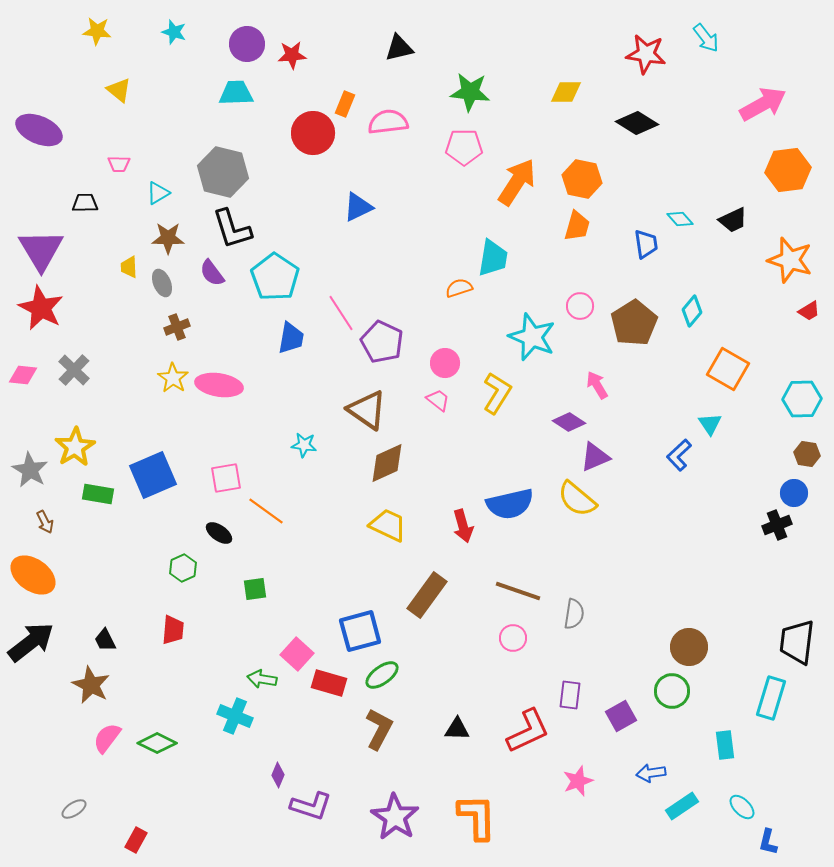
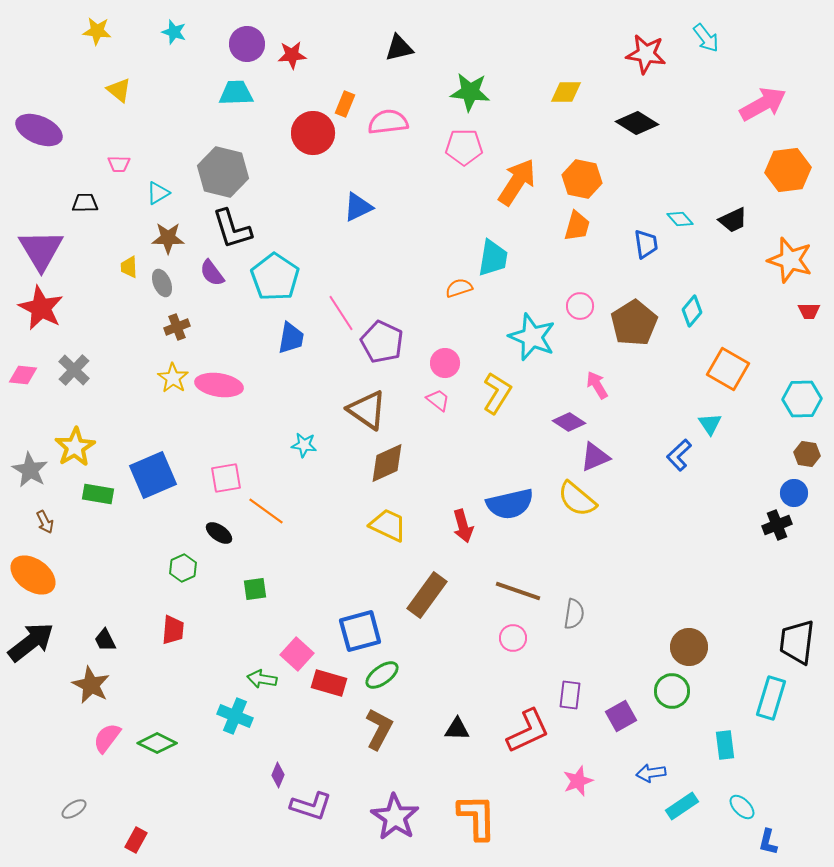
red trapezoid at (809, 311): rotated 30 degrees clockwise
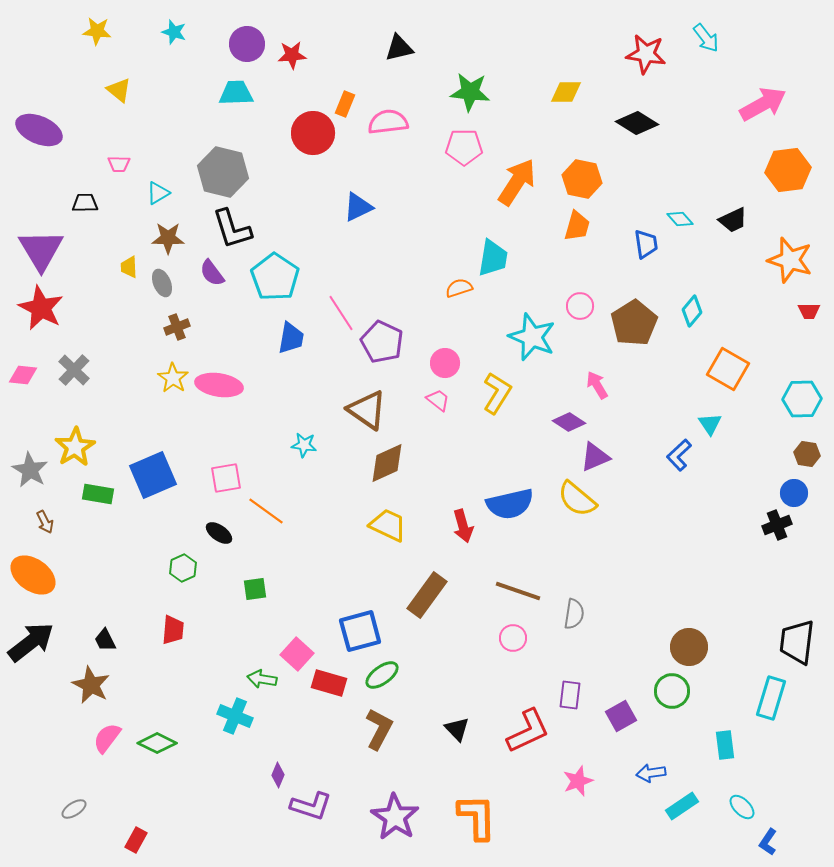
black triangle at (457, 729): rotated 44 degrees clockwise
blue L-shape at (768, 842): rotated 20 degrees clockwise
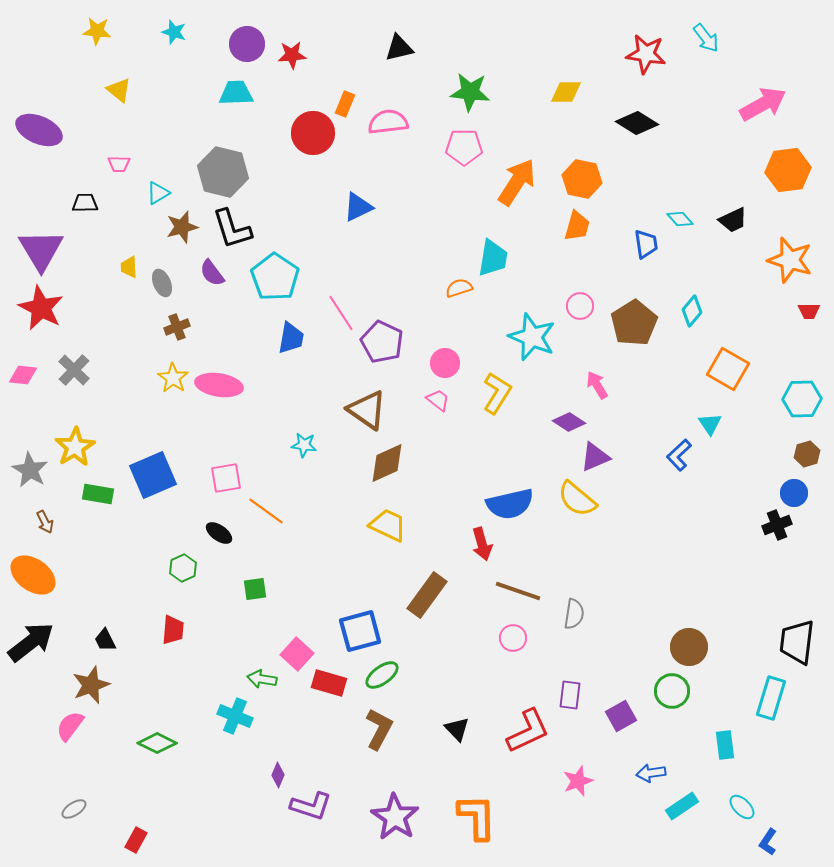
brown star at (168, 238): moved 14 px right, 11 px up; rotated 16 degrees counterclockwise
brown hexagon at (807, 454): rotated 25 degrees counterclockwise
red arrow at (463, 526): moved 19 px right, 18 px down
brown star at (91, 685): rotated 24 degrees clockwise
pink semicircle at (107, 738): moved 37 px left, 12 px up
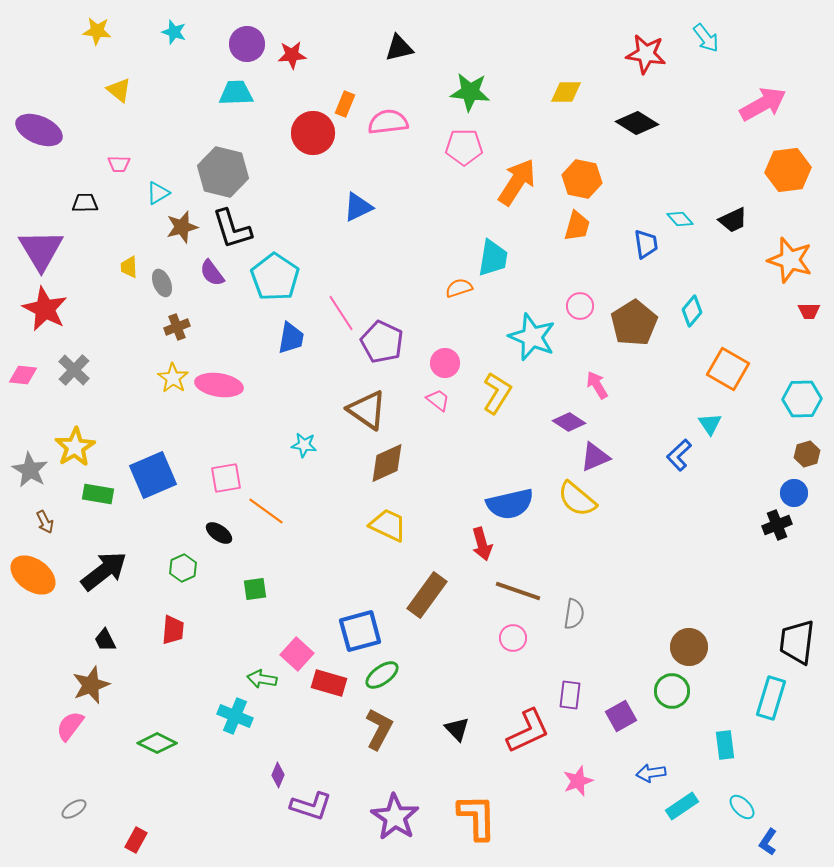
red star at (41, 308): moved 4 px right, 1 px down
black arrow at (31, 642): moved 73 px right, 71 px up
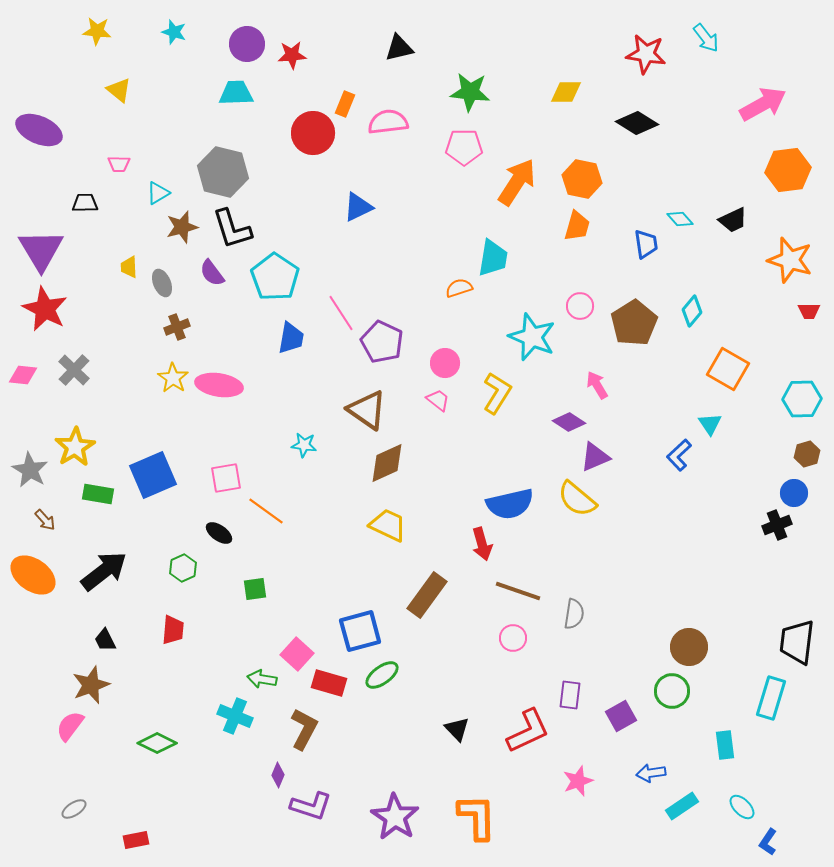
brown arrow at (45, 522): moved 2 px up; rotated 15 degrees counterclockwise
brown L-shape at (379, 729): moved 75 px left
red rectangle at (136, 840): rotated 50 degrees clockwise
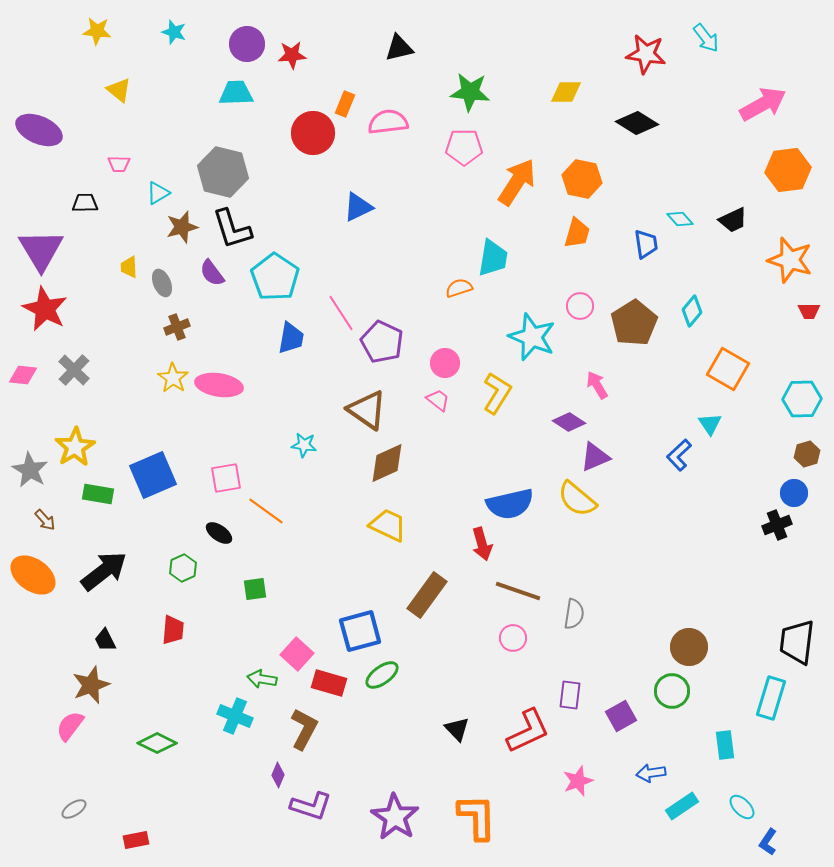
orange trapezoid at (577, 226): moved 7 px down
